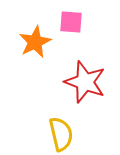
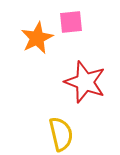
pink square: rotated 10 degrees counterclockwise
orange star: moved 2 px right, 4 px up
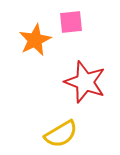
orange star: moved 2 px left, 2 px down
yellow semicircle: rotated 72 degrees clockwise
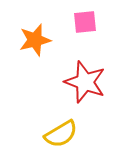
pink square: moved 14 px right
orange star: rotated 12 degrees clockwise
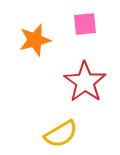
pink square: moved 2 px down
red star: rotated 15 degrees clockwise
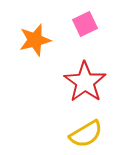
pink square: rotated 20 degrees counterclockwise
yellow semicircle: moved 25 px right
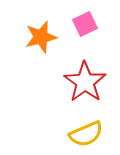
orange star: moved 6 px right, 3 px up
yellow semicircle: rotated 8 degrees clockwise
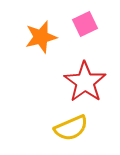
yellow semicircle: moved 15 px left, 6 px up
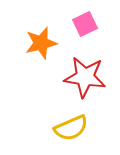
orange star: moved 6 px down
red star: moved 5 px up; rotated 27 degrees counterclockwise
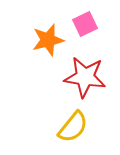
orange star: moved 7 px right, 3 px up
yellow semicircle: moved 2 px right, 1 px up; rotated 28 degrees counterclockwise
